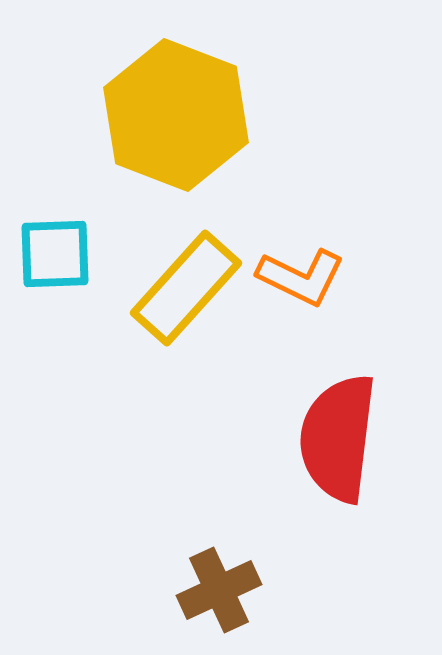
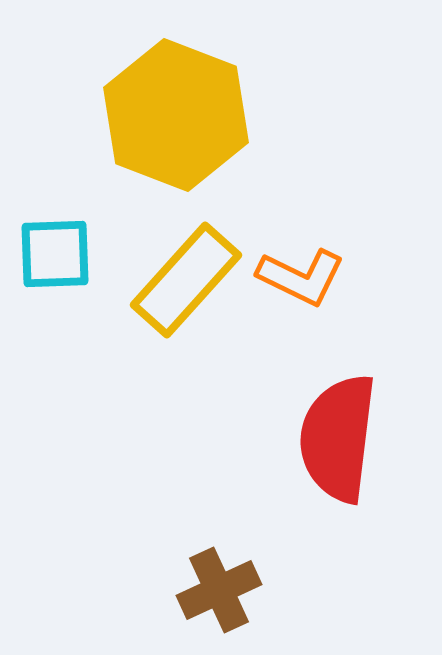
yellow rectangle: moved 8 px up
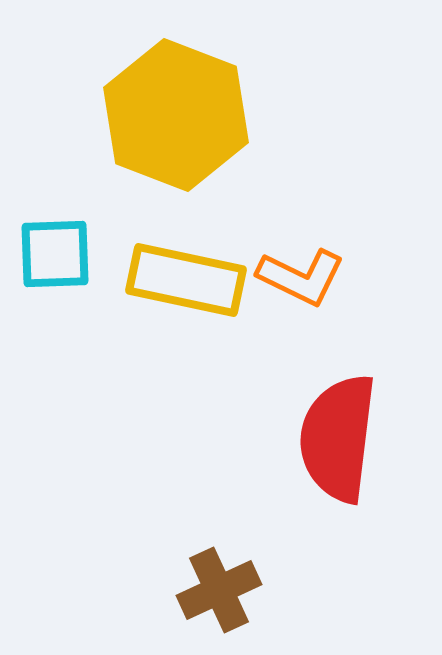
yellow rectangle: rotated 60 degrees clockwise
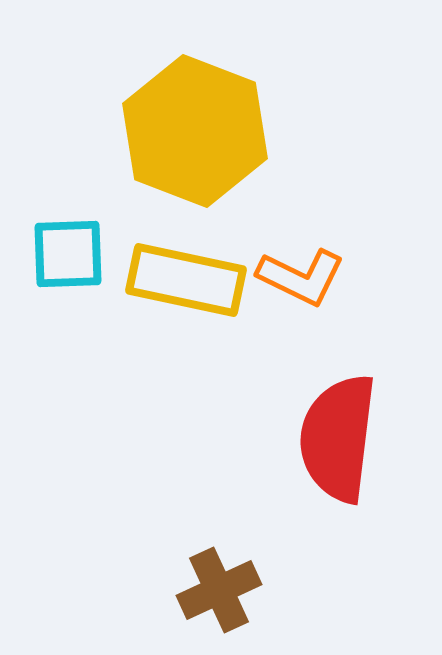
yellow hexagon: moved 19 px right, 16 px down
cyan square: moved 13 px right
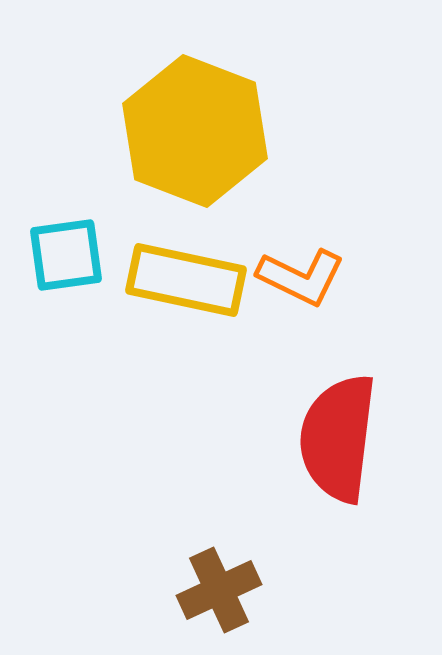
cyan square: moved 2 px left, 1 px down; rotated 6 degrees counterclockwise
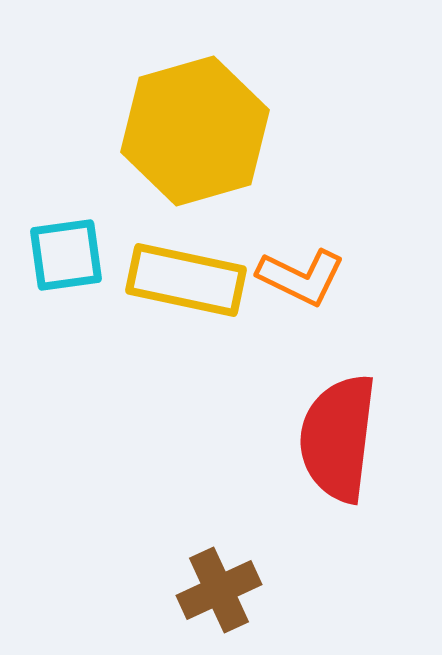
yellow hexagon: rotated 23 degrees clockwise
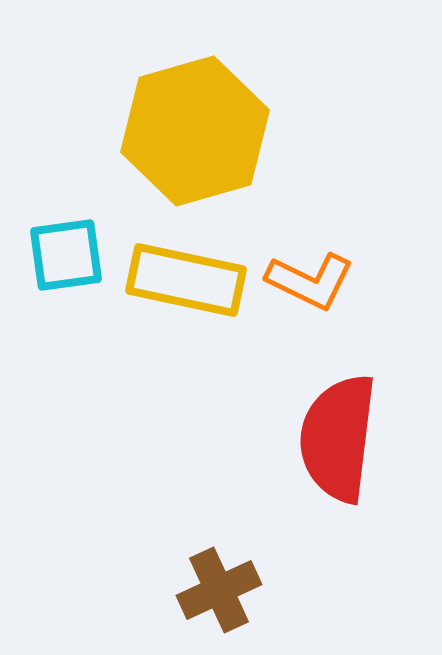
orange L-shape: moved 9 px right, 4 px down
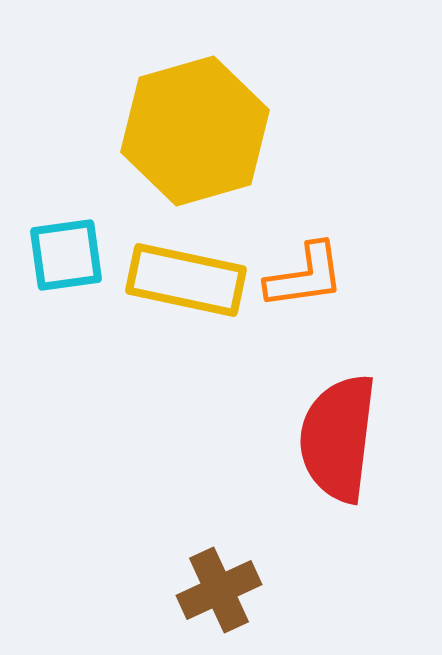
orange L-shape: moved 5 px left, 5 px up; rotated 34 degrees counterclockwise
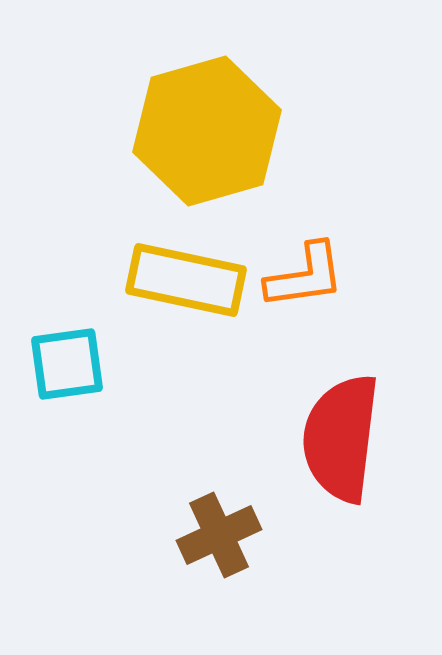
yellow hexagon: moved 12 px right
cyan square: moved 1 px right, 109 px down
red semicircle: moved 3 px right
brown cross: moved 55 px up
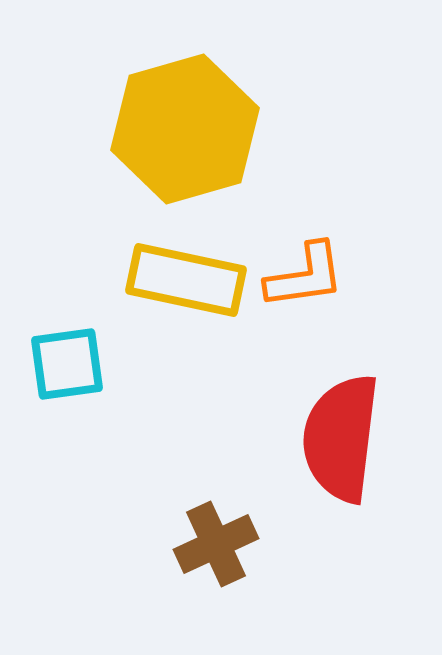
yellow hexagon: moved 22 px left, 2 px up
brown cross: moved 3 px left, 9 px down
